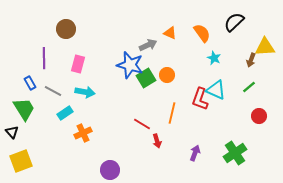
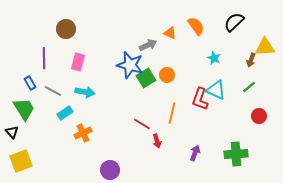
orange semicircle: moved 6 px left, 7 px up
pink rectangle: moved 2 px up
green cross: moved 1 px right, 1 px down; rotated 30 degrees clockwise
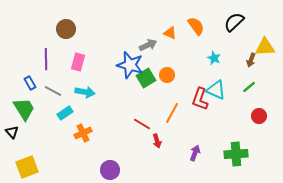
purple line: moved 2 px right, 1 px down
orange line: rotated 15 degrees clockwise
yellow square: moved 6 px right, 6 px down
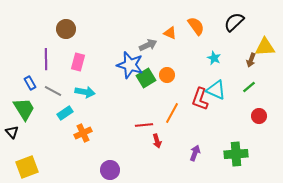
red line: moved 2 px right, 1 px down; rotated 36 degrees counterclockwise
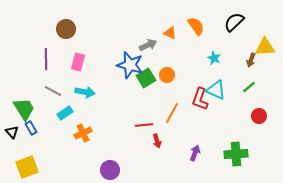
blue rectangle: moved 1 px right, 45 px down
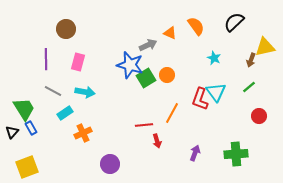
yellow triangle: rotated 10 degrees counterclockwise
cyan triangle: moved 2 px down; rotated 30 degrees clockwise
black triangle: rotated 24 degrees clockwise
purple circle: moved 6 px up
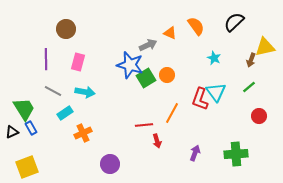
black triangle: rotated 24 degrees clockwise
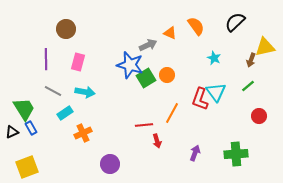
black semicircle: moved 1 px right
green line: moved 1 px left, 1 px up
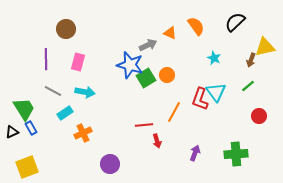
orange line: moved 2 px right, 1 px up
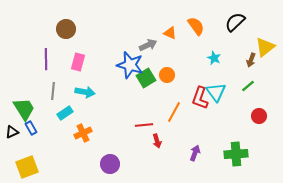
yellow triangle: rotated 25 degrees counterclockwise
gray line: rotated 66 degrees clockwise
red L-shape: moved 1 px up
